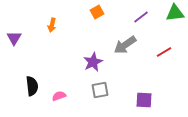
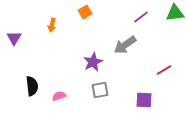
orange square: moved 12 px left
red line: moved 18 px down
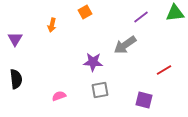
purple triangle: moved 1 px right, 1 px down
purple star: rotated 30 degrees clockwise
black semicircle: moved 16 px left, 7 px up
purple square: rotated 12 degrees clockwise
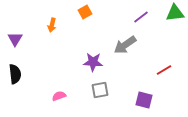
black semicircle: moved 1 px left, 5 px up
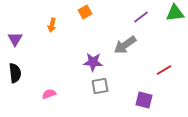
black semicircle: moved 1 px up
gray square: moved 4 px up
pink semicircle: moved 10 px left, 2 px up
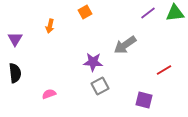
purple line: moved 7 px right, 4 px up
orange arrow: moved 2 px left, 1 px down
gray square: rotated 18 degrees counterclockwise
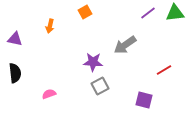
purple triangle: rotated 49 degrees counterclockwise
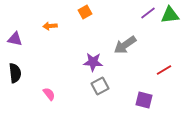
green triangle: moved 5 px left, 2 px down
orange arrow: rotated 72 degrees clockwise
pink semicircle: rotated 72 degrees clockwise
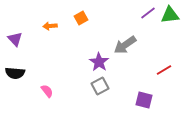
orange square: moved 4 px left, 6 px down
purple triangle: rotated 35 degrees clockwise
purple star: moved 6 px right; rotated 30 degrees clockwise
black semicircle: rotated 102 degrees clockwise
pink semicircle: moved 2 px left, 3 px up
